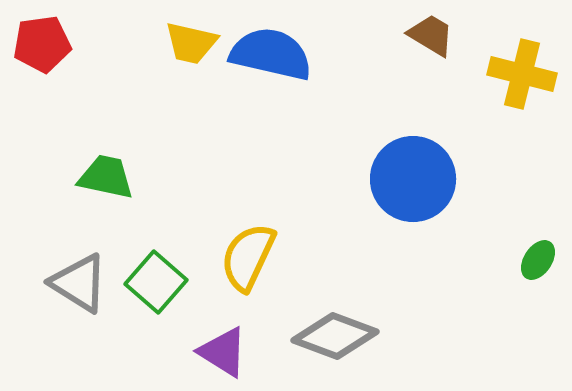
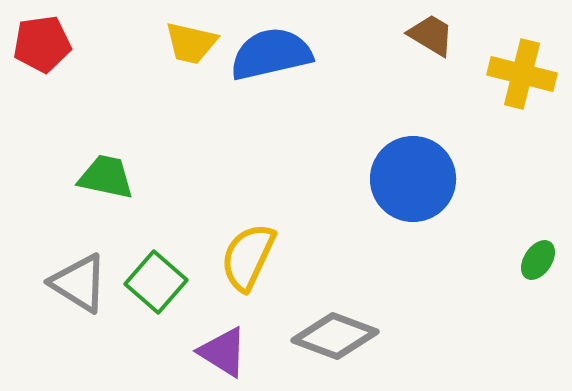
blue semicircle: rotated 26 degrees counterclockwise
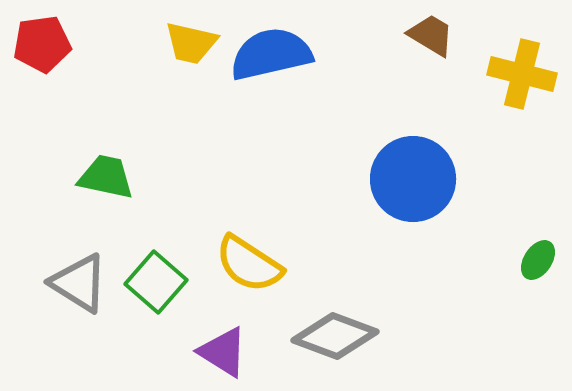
yellow semicircle: moved 1 px right, 7 px down; rotated 82 degrees counterclockwise
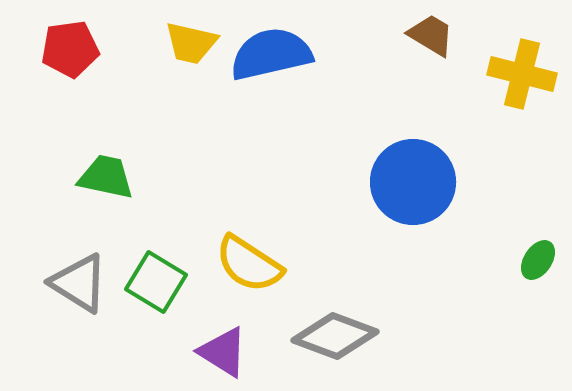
red pentagon: moved 28 px right, 5 px down
blue circle: moved 3 px down
green square: rotated 10 degrees counterclockwise
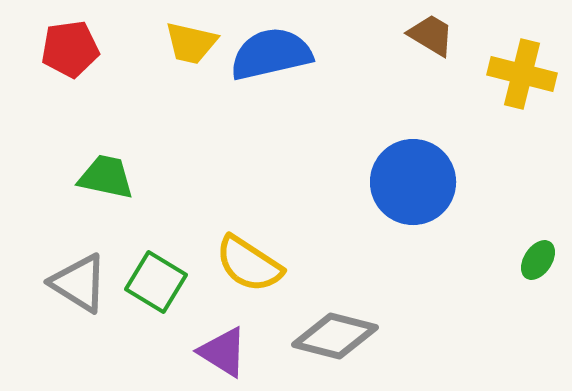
gray diamond: rotated 6 degrees counterclockwise
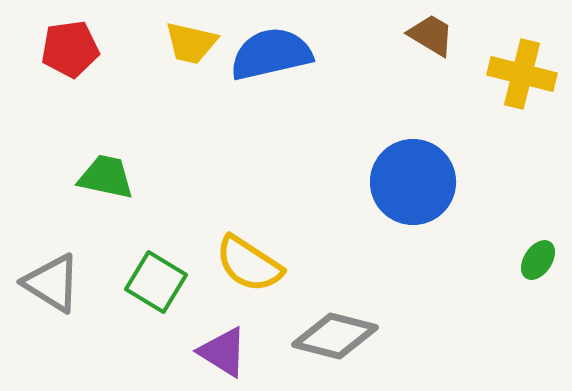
gray triangle: moved 27 px left
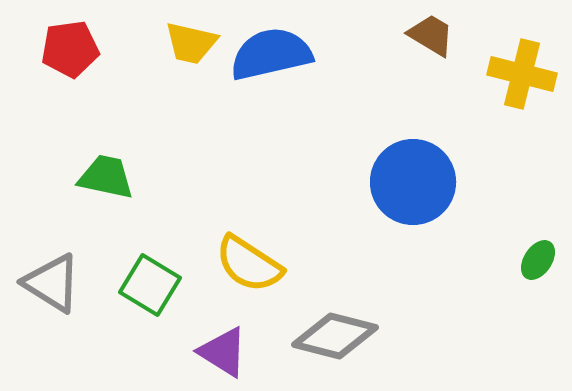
green square: moved 6 px left, 3 px down
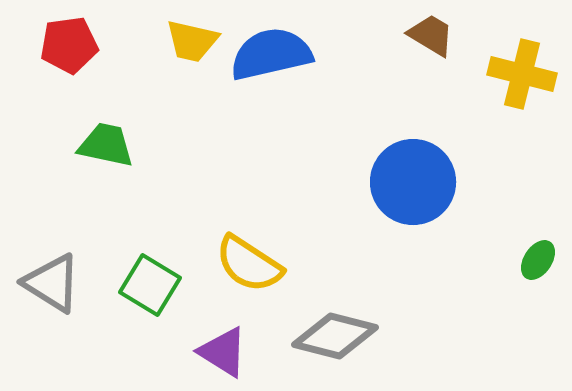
yellow trapezoid: moved 1 px right, 2 px up
red pentagon: moved 1 px left, 4 px up
green trapezoid: moved 32 px up
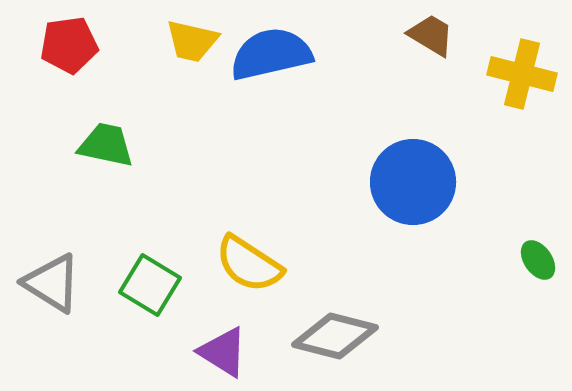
green ellipse: rotated 69 degrees counterclockwise
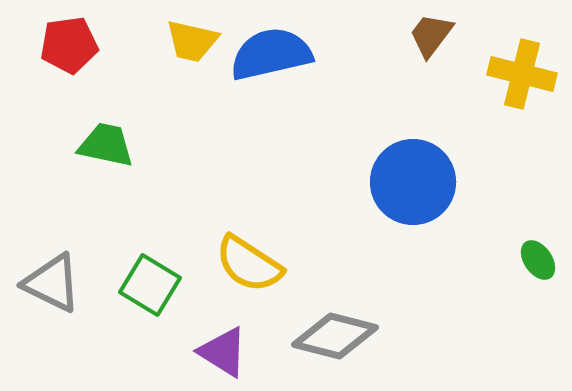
brown trapezoid: rotated 84 degrees counterclockwise
gray triangle: rotated 6 degrees counterclockwise
